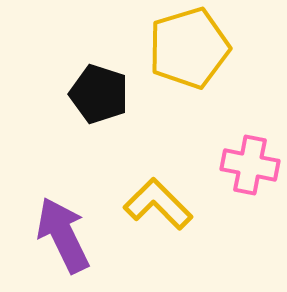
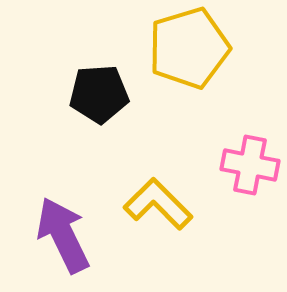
black pentagon: rotated 22 degrees counterclockwise
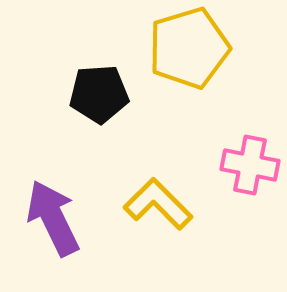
purple arrow: moved 10 px left, 17 px up
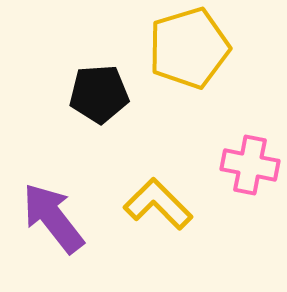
purple arrow: rotated 12 degrees counterclockwise
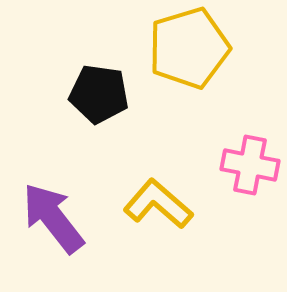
black pentagon: rotated 12 degrees clockwise
yellow L-shape: rotated 4 degrees counterclockwise
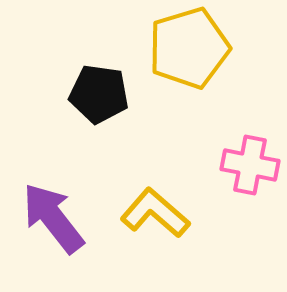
yellow L-shape: moved 3 px left, 9 px down
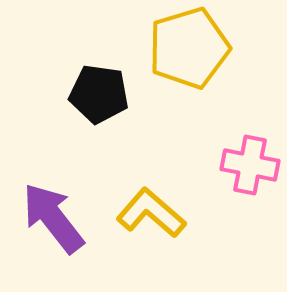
yellow L-shape: moved 4 px left
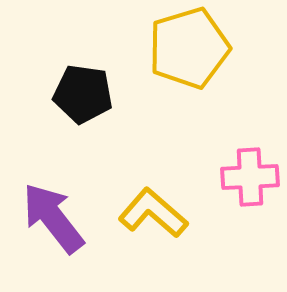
black pentagon: moved 16 px left
pink cross: moved 12 px down; rotated 14 degrees counterclockwise
yellow L-shape: moved 2 px right
